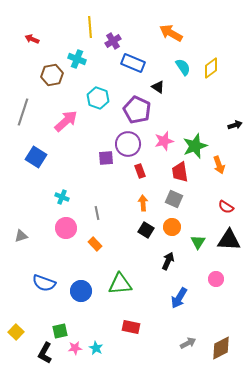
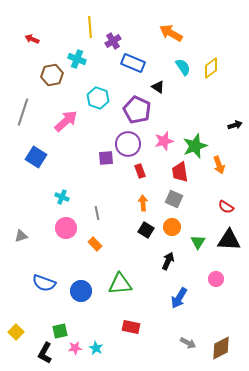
gray arrow at (188, 343): rotated 56 degrees clockwise
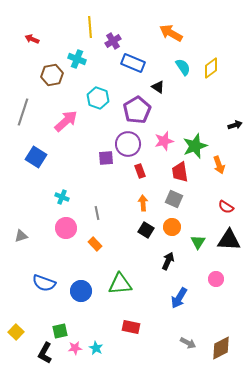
purple pentagon at (137, 110): rotated 16 degrees clockwise
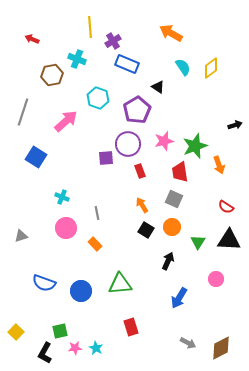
blue rectangle at (133, 63): moved 6 px left, 1 px down
orange arrow at (143, 203): moved 1 px left, 2 px down; rotated 28 degrees counterclockwise
red rectangle at (131, 327): rotated 60 degrees clockwise
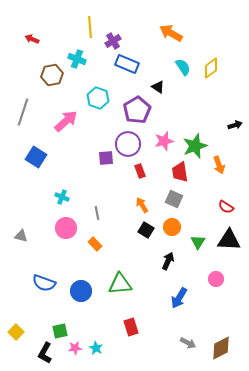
gray triangle at (21, 236): rotated 32 degrees clockwise
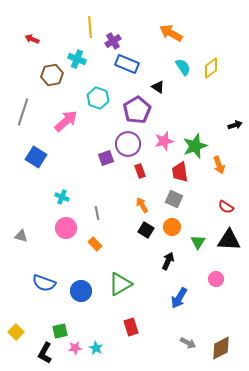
purple square at (106, 158): rotated 14 degrees counterclockwise
green triangle at (120, 284): rotated 25 degrees counterclockwise
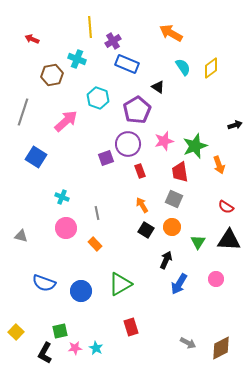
black arrow at (168, 261): moved 2 px left, 1 px up
blue arrow at (179, 298): moved 14 px up
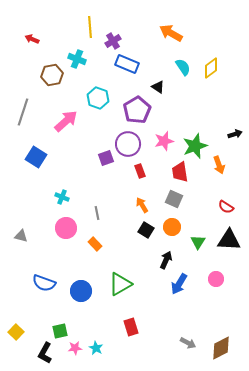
black arrow at (235, 125): moved 9 px down
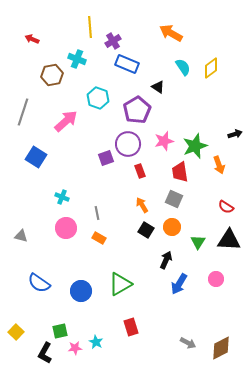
orange rectangle at (95, 244): moved 4 px right, 6 px up; rotated 16 degrees counterclockwise
blue semicircle at (44, 283): moved 5 px left; rotated 15 degrees clockwise
cyan star at (96, 348): moved 6 px up
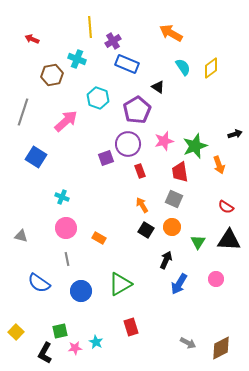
gray line at (97, 213): moved 30 px left, 46 px down
